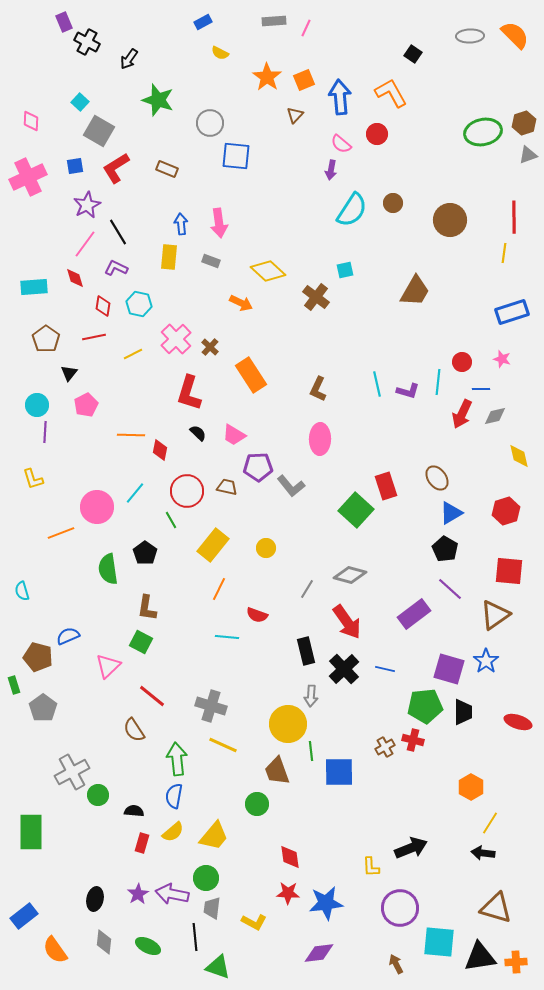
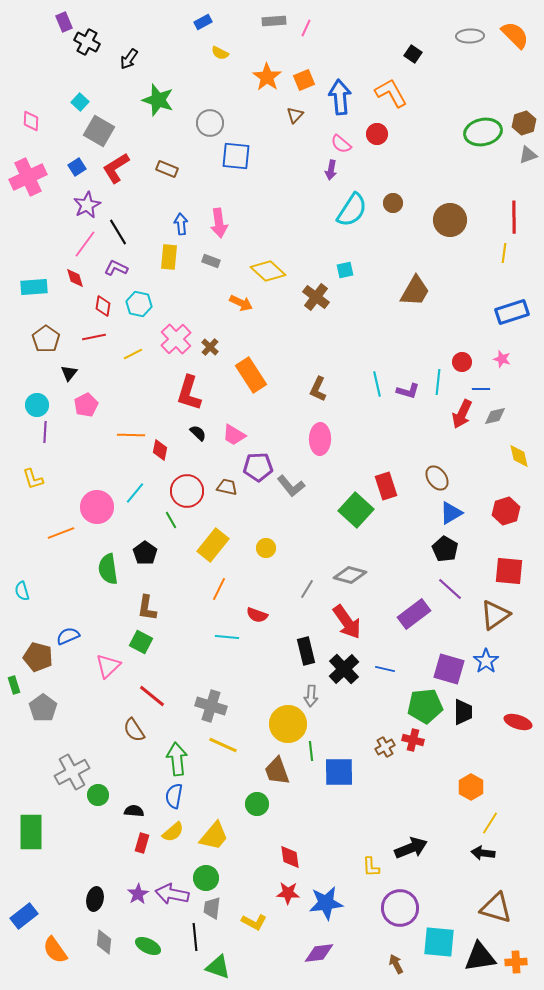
blue square at (75, 166): moved 2 px right, 1 px down; rotated 24 degrees counterclockwise
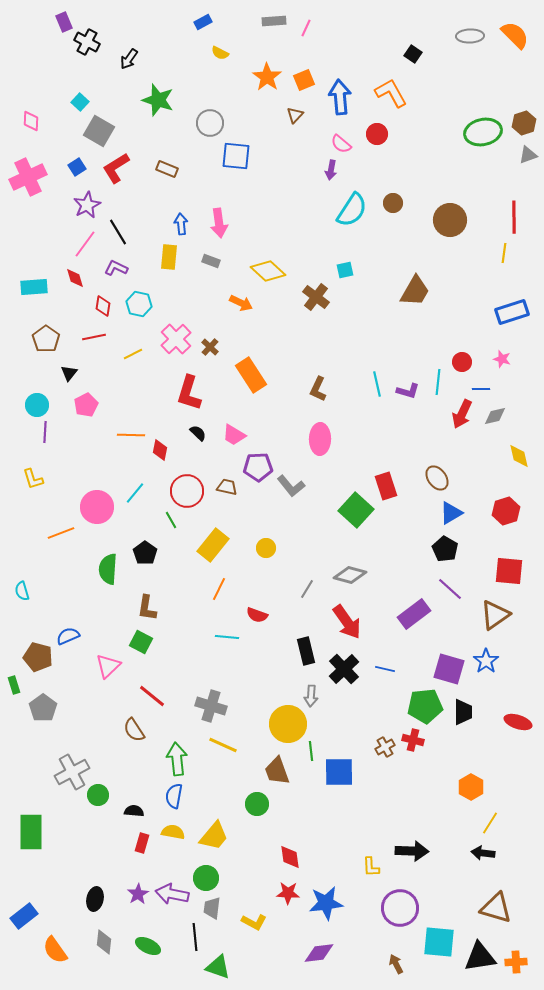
green semicircle at (108, 569): rotated 12 degrees clockwise
yellow semicircle at (173, 832): rotated 130 degrees counterclockwise
black arrow at (411, 848): moved 1 px right, 3 px down; rotated 24 degrees clockwise
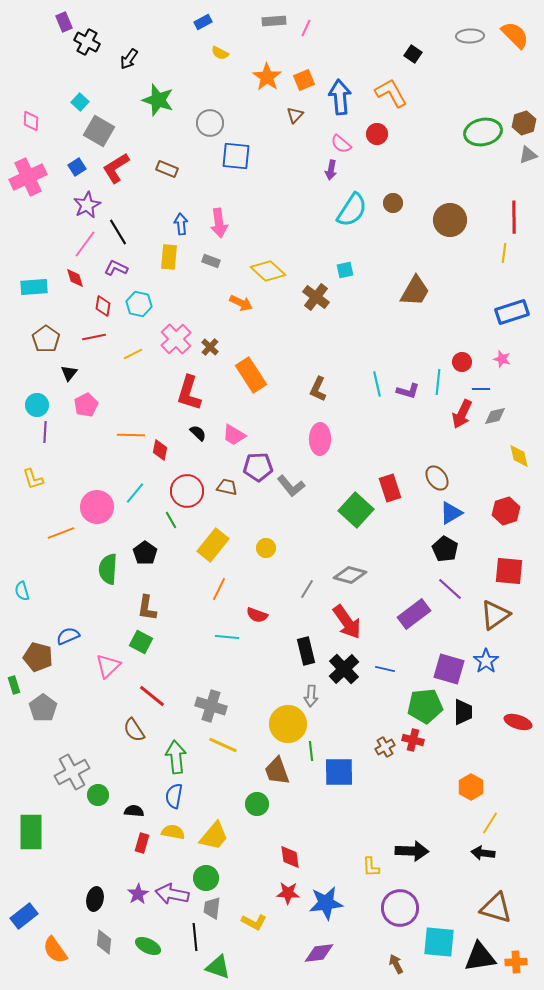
red rectangle at (386, 486): moved 4 px right, 2 px down
green arrow at (177, 759): moved 1 px left, 2 px up
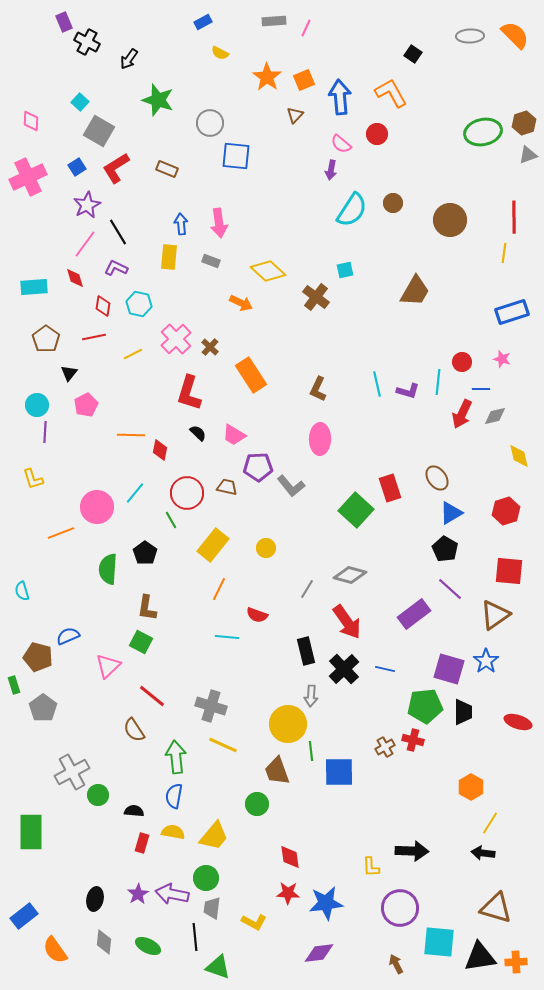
red circle at (187, 491): moved 2 px down
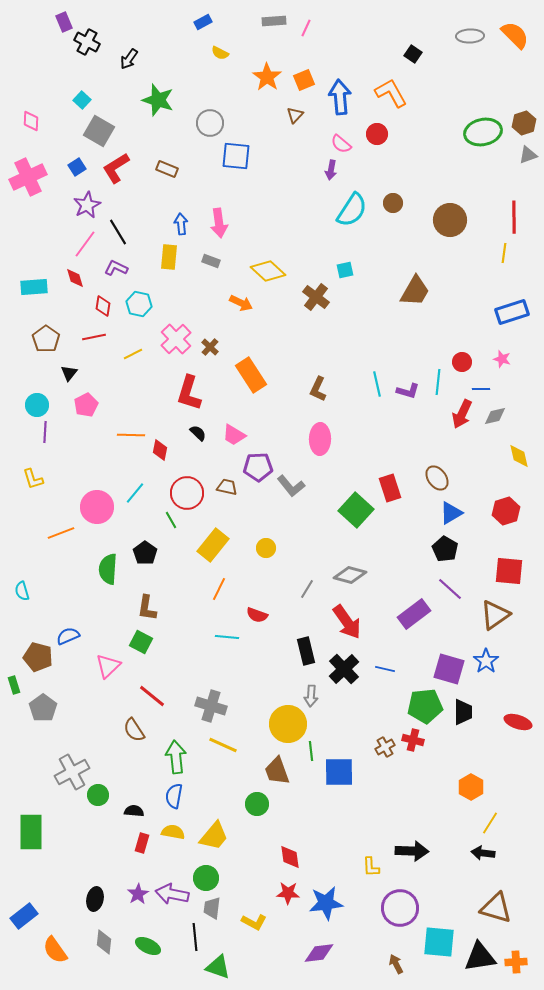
cyan square at (80, 102): moved 2 px right, 2 px up
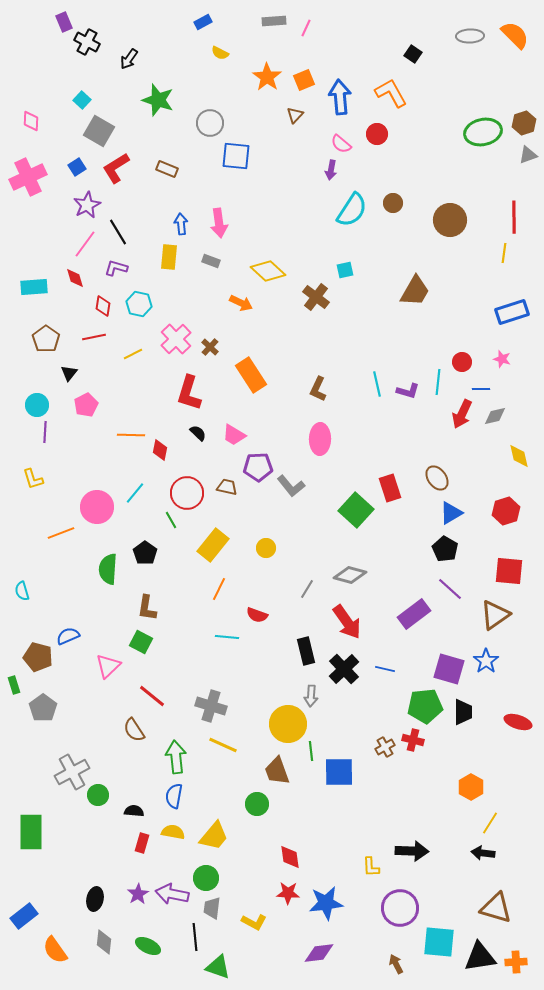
purple L-shape at (116, 268): rotated 10 degrees counterclockwise
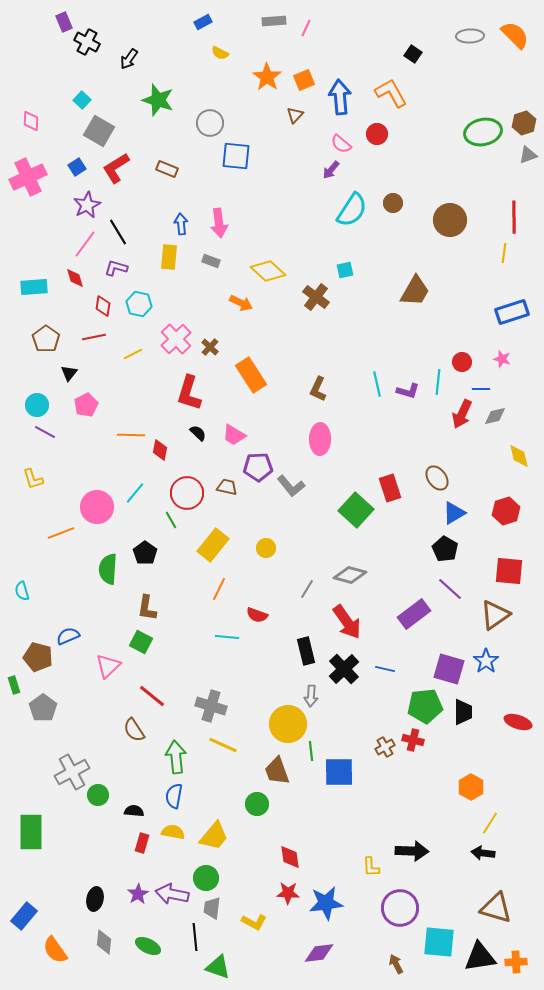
purple arrow at (331, 170): rotated 30 degrees clockwise
purple line at (45, 432): rotated 65 degrees counterclockwise
blue triangle at (451, 513): moved 3 px right
blue rectangle at (24, 916): rotated 12 degrees counterclockwise
